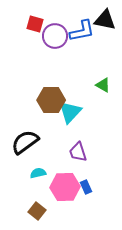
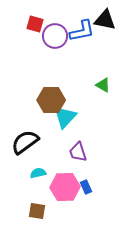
cyan triangle: moved 5 px left, 5 px down
brown square: rotated 30 degrees counterclockwise
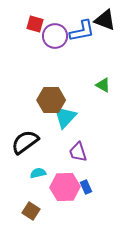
black triangle: rotated 10 degrees clockwise
brown square: moved 6 px left; rotated 24 degrees clockwise
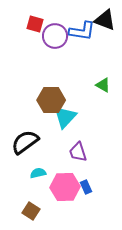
blue L-shape: rotated 20 degrees clockwise
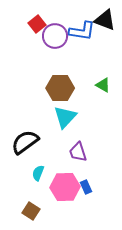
red square: moved 2 px right; rotated 36 degrees clockwise
brown hexagon: moved 9 px right, 12 px up
cyan semicircle: rotated 56 degrees counterclockwise
